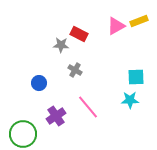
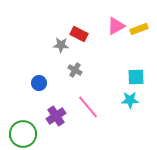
yellow rectangle: moved 8 px down
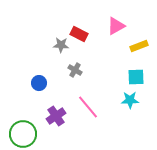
yellow rectangle: moved 17 px down
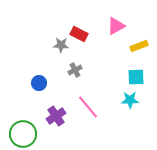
gray cross: rotated 32 degrees clockwise
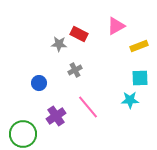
gray star: moved 2 px left, 1 px up
cyan square: moved 4 px right, 1 px down
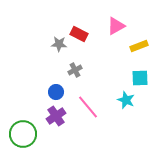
blue circle: moved 17 px right, 9 px down
cyan star: moved 4 px left; rotated 24 degrees clockwise
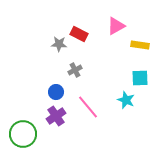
yellow rectangle: moved 1 px right, 1 px up; rotated 30 degrees clockwise
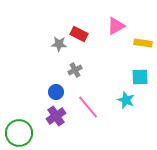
yellow rectangle: moved 3 px right, 2 px up
cyan square: moved 1 px up
green circle: moved 4 px left, 1 px up
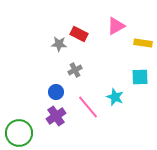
cyan star: moved 11 px left, 3 px up
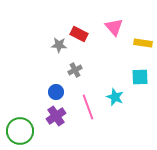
pink triangle: moved 2 px left, 1 px down; rotated 42 degrees counterclockwise
gray star: moved 1 px down
pink line: rotated 20 degrees clockwise
green circle: moved 1 px right, 2 px up
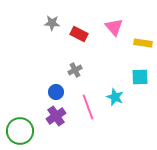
gray star: moved 7 px left, 22 px up
